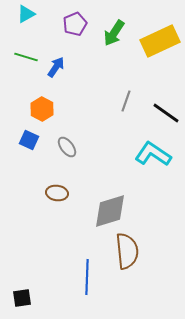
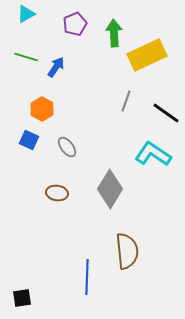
green arrow: rotated 144 degrees clockwise
yellow rectangle: moved 13 px left, 14 px down
gray diamond: moved 22 px up; rotated 42 degrees counterclockwise
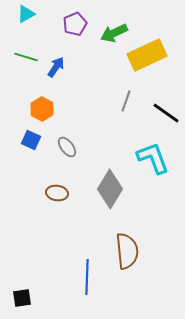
green arrow: rotated 112 degrees counterclockwise
blue square: moved 2 px right
cyan L-shape: moved 4 px down; rotated 36 degrees clockwise
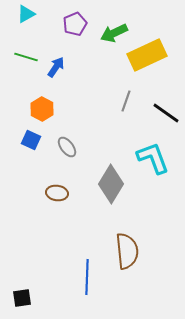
gray diamond: moved 1 px right, 5 px up
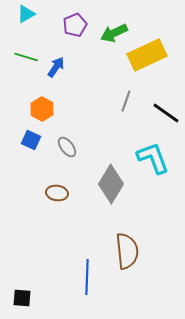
purple pentagon: moved 1 px down
black square: rotated 12 degrees clockwise
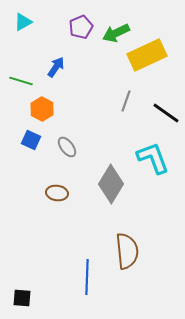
cyan triangle: moved 3 px left, 8 px down
purple pentagon: moved 6 px right, 2 px down
green arrow: moved 2 px right
green line: moved 5 px left, 24 px down
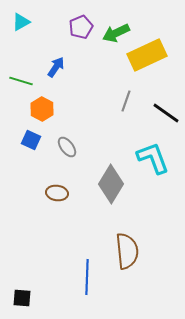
cyan triangle: moved 2 px left
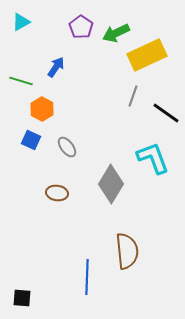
purple pentagon: rotated 15 degrees counterclockwise
gray line: moved 7 px right, 5 px up
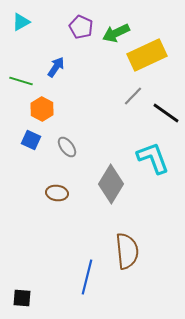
purple pentagon: rotated 10 degrees counterclockwise
gray line: rotated 25 degrees clockwise
blue line: rotated 12 degrees clockwise
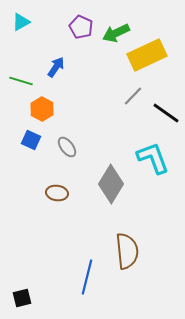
black square: rotated 18 degrees counterclockwise
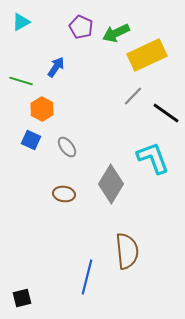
brown ellipse: moved 7 px right, 1 px down
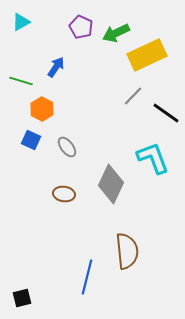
gray diamond: rotated 6 degrees counterclockwise
